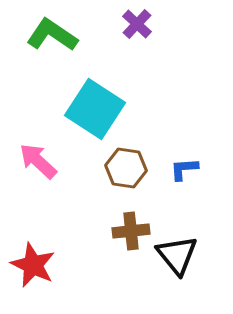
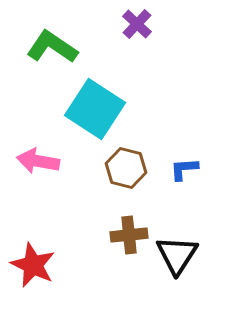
green L-shape: moved 12 px down
pink arrow: rotated 33 degrees counterclockwise
brown hexagon: rotated 6 degrees clockwise
brown cross: moved 2 px left, 4 px down
black triangle: rotated 12 degrees clockwise
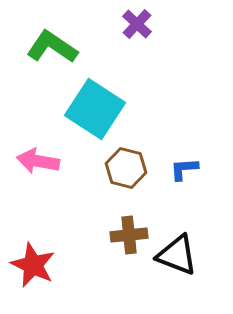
black triangle: rotated 42 degrees counterclockwise
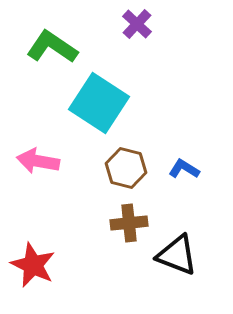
cyan square: moved 4 px right, 6 px up
blue L-shape: rotated 36 degrees clockwise
brown cross: moved 12 px up
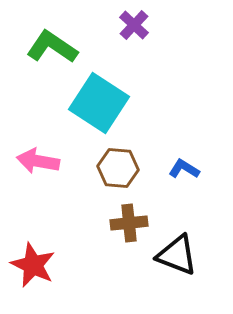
purple cross: moved 3 px left, 1 px down
brown hexagon: moved 8 px left; rotated 9 degrees counterclockwise
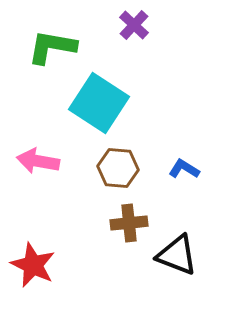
green L-shape: rotated 24 degrees counterclockwise
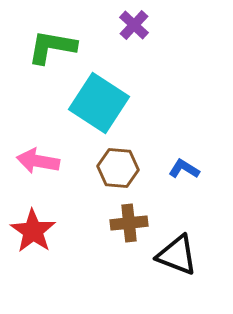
red star: moved 34 px up; rotated 9 degrees clockwise
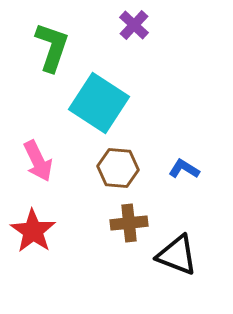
green L-shape: rotated 99 degrees clockwise
pink arrow: rotated 126 degrees counterclockwise
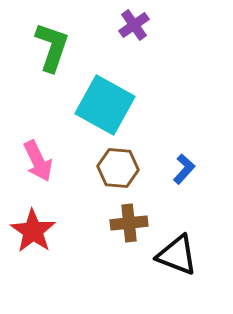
purple cross: rotated 12 degrees clockwise
cyan square: moved 6 px right, 2 px down; rotated 4 degrees counterclockwise
blue L-shape: rotated 100 degrees clockwise
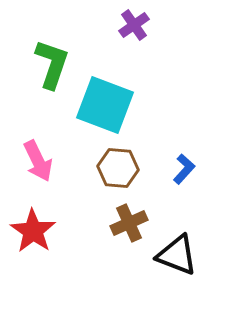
green L-shape: moved 17 px down
cyan square: rotated 8 degrees counterclockwise
brown cross: rotated 18 degrees counterclockwise
